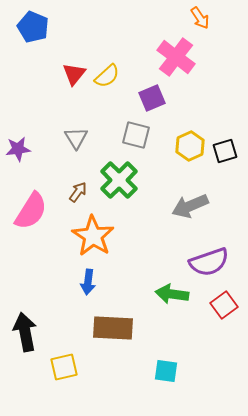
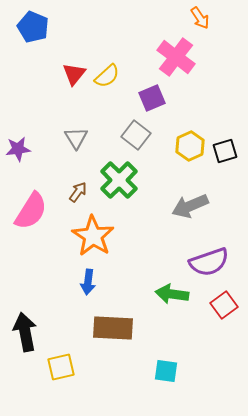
gray square: rotated 24 degrees clockwise
yellow square: moved 3 px left
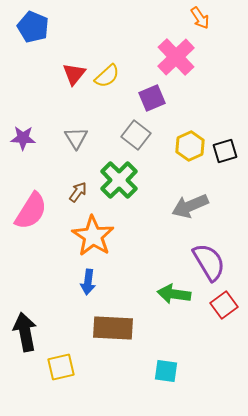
pink cross: rotated 9 degrees clockwise
purple star: moved 5 px right, 11 px up; rotated 10 degrees clockwise
purple semicircle: rotated 102 degrees counterclockwise
green arrow: moved 2 px right
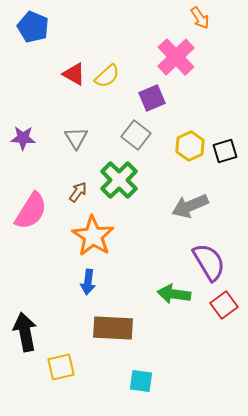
red triangle: rotated 40 degrees counterclockwise
cyan square: moved 25 px left, 10 px down
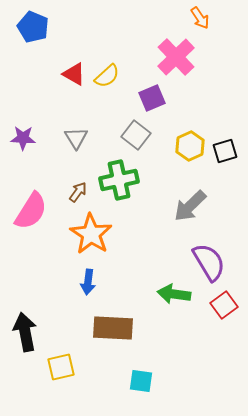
green cross: rotated 33 degrees clockwise
gray arrow: rotated 21 degrees counterclockwise
orange star: moved 2 px left, 2 px up
